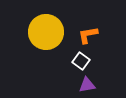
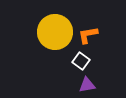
yellow circle: moved 9 px right
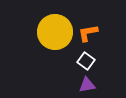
orange L-shape: moved 2 px up
white square: moved 5 px right
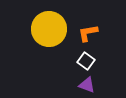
yellow circle: moved 6 px left, 3 px up
purple triangle: rotated 30 degrees clockwise
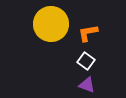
yellow circle: moved 2 px right, 5 px up
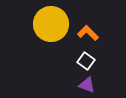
orange L-shape: rotated 55 degrees clockwise
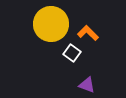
white square: moved 14 px left, 8 px up
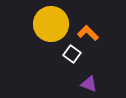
white square: moved 1 px down
purple triangle: moved 2 px right, 1 px up
